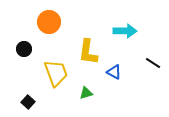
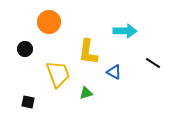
black circle: moved 1 px right
yellow trapezoid: moved 2 px right, 1 px down
black square: rotated 32 degrees counterclockwise
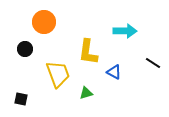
orange circle: moved 5 px left
black square: moved 7 px left, 3 px up
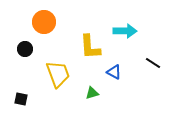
yellow L-shape: moved 2 px right, 5 px up; rotated 12 degrees counterclockwise
green triangle: moved 6 px right
